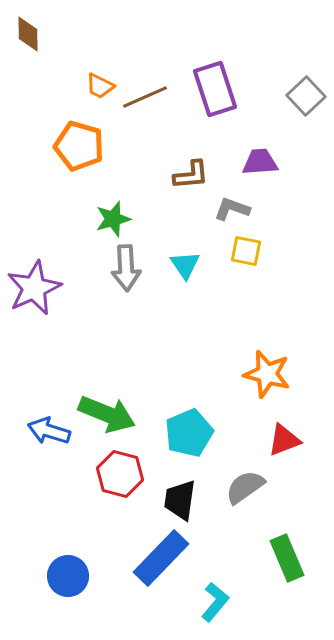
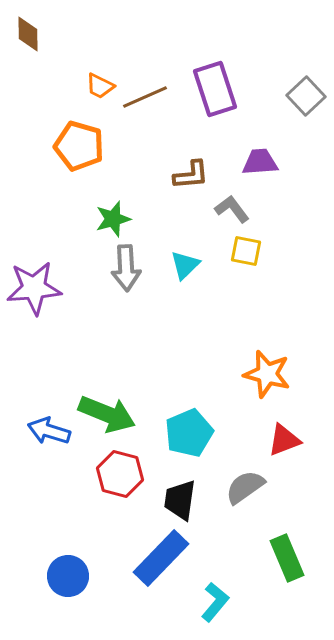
gray L-shape: rotated 33 degrees clockwise
cyan triangle: rotated 20 degrees clockwise
purple star: rotated 20 degrees clockwise
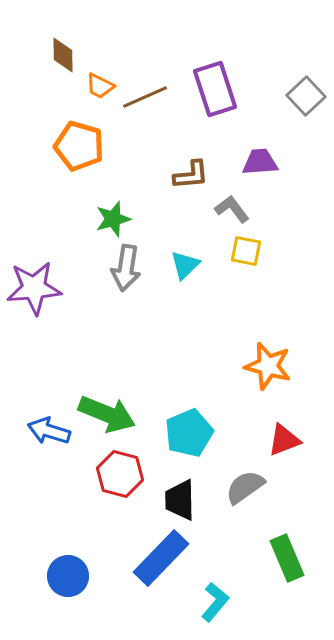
brown diamond: moved 35 px right, 21 px down
gray arrow: rotated 12 degrees clockwise
orange star: moved 1 px right, 8 px up
black trapezoid: rotated 9 degrees counterclockwise
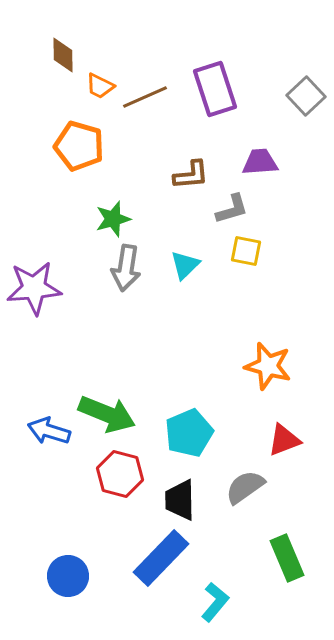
gray L-shape: rotated 111 degrees clockwise
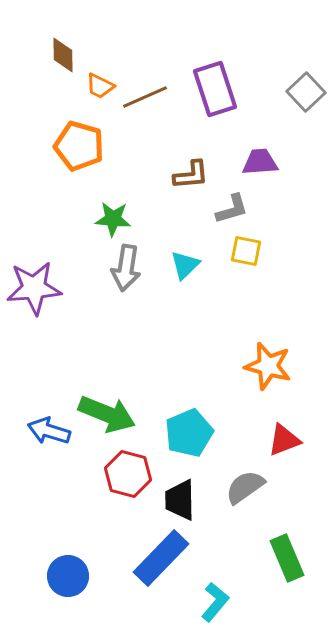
gray square: moved 4 px up
green star: rotated 21 degrees clockwise
red hexagon: moved 8 px right
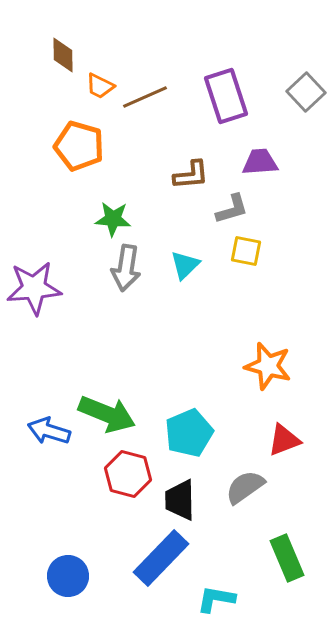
purple rectangle: moved 11 px right, 7 px down
cyan L-shape: moved 1 px right, 3 px up; rotated 120 degrees counterclockwise
